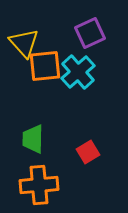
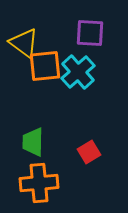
purple square: rotated 28 degrees clockwise
yellow triangle: rotated 12 degrees counterclockwise
green trapezoid: moved 3 px down
red square: moved 1 px right
orange cross: moved 2 px up
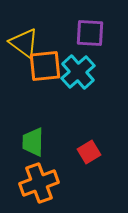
orange cross: rotated 15 degrees counterclockwise
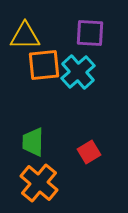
yellow triangle: moved 1 px right, 7 px up; rotated 36 degrees counterclockwise
orange square: moved 1 px left, 1 px up
orange cross: rotated 30 degrees counterclockwise
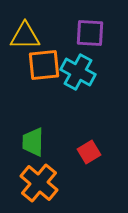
cyan cross: rotated 20 degrees counterclockwise
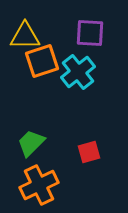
orange square: moved 2 px left, 4 px up; rotated 12 degrees counterclockwise
cyan cross: rotated 24 degrees clockwise
green trapezoid: moved 2 px left, 1 px down; rotated 44 degrees clockwise
red square: rotated 15 degrees clockwise
orange cross: moved 2 px down; rotated 24 degrees clockwise
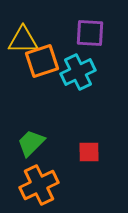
yellow triangle: moved 2 px left, 4 px down
cyan cross: rotated 12 degrees clockwise
red square: rotated 15 degrees clockwise
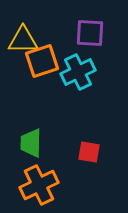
green trapezoid: rotated 44 degrees counterclockwise
red square: rotated 10 degrees clockwise
